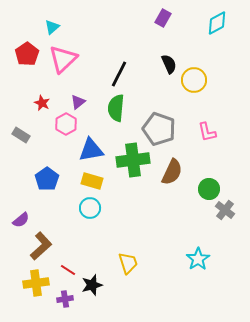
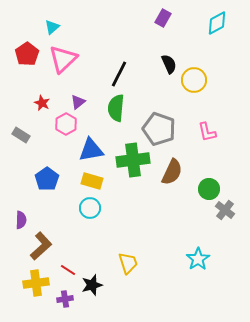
purple semicircle: rotated 48 degrees counterclockwise
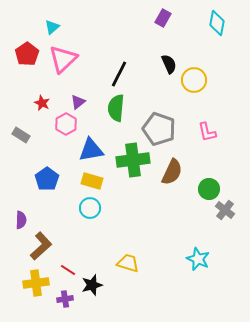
cyan diamond: rotated 50 degrees counterclockwise
cyan star: rotated 15 degrees counterclockwise
yellow trapezoid: rotated 55 degrees counterclockwise
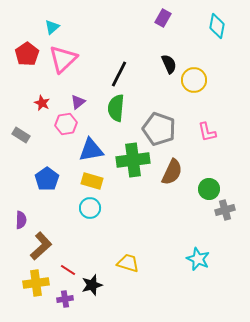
cyan diamond: moved 3 px down
pink hexagon: rotated 20 degrees clockwise
gray cross: rotated 36 degrees clockwise
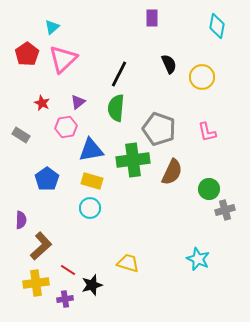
purple rectangle: moved 11 px left; rotated 30 degrees counterclockwise
yellow circle: moved 8 px right, 3 px up
pink hexagon: moved 3 px down
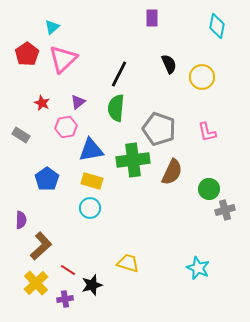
cyan star: moved 9 px down
yellow cross: rotated 35 degrees counterclockwise
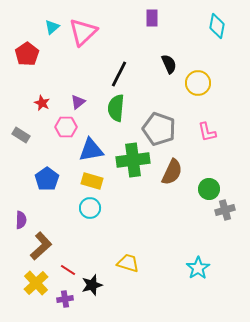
pink triangle: moved 20 px right, 27 px up
yellow circle: moved 4 px left, 6 px down
pink hexagon: rotated 10 degrees clockwise
cyan star: rotated 15 degrees clockwise
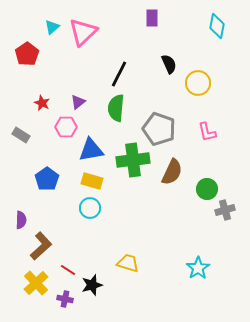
green circle: moved 2 px left
purple cross: rotated 21 degrees clockwise
